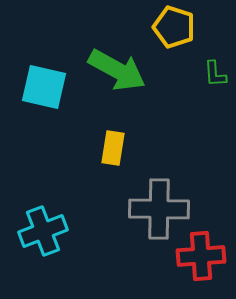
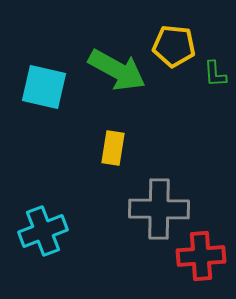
yellow pentagon: moved 19 px down; rotated 12 degrees counterclockwise
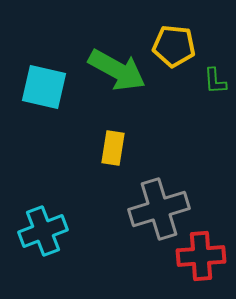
green L-shape: moved 7 px down
gray cross: rotated 18 degrees counterclockwise
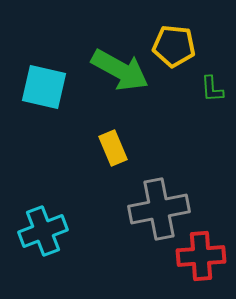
green arrow: moved 3 px right
green L-shape: moved 3 px left, 8 px down
yellow rectangle: rotated 32 degrees counterclockwise
gray cross: rotated 6 degrees clockwise
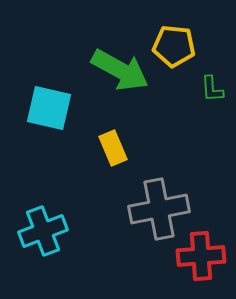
cyan square: moved 5 px right, 21 px down
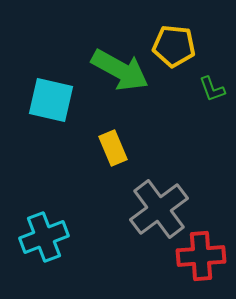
green L-shape: rotated 16 degrees counterclockwise
cyan square: moved 2 px right, 8 px up
gray cross: rotated 26 degrees counterclockwise
cyan cross: moved 1 px right, 6 px down
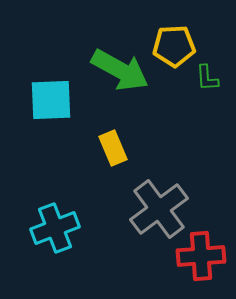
yellow pentagon: rotated 9 degrees counterclockwise
green L-shape: moved 5 px left, 11 px up; rotated 16 degrees clockwise
cyan square: rotated 15 degrees counterclockwise
cyan cross: moved 11 px right, 9 px up
